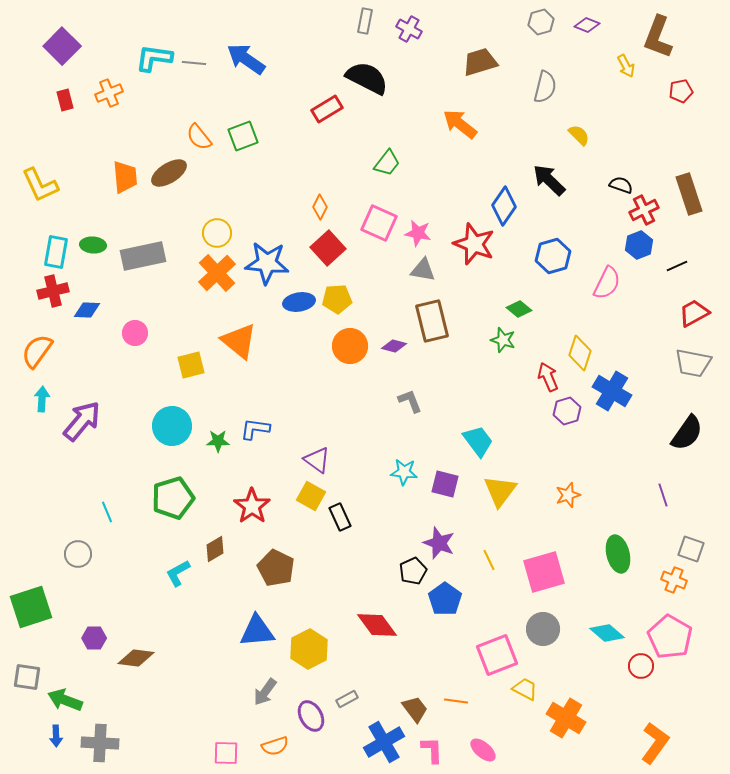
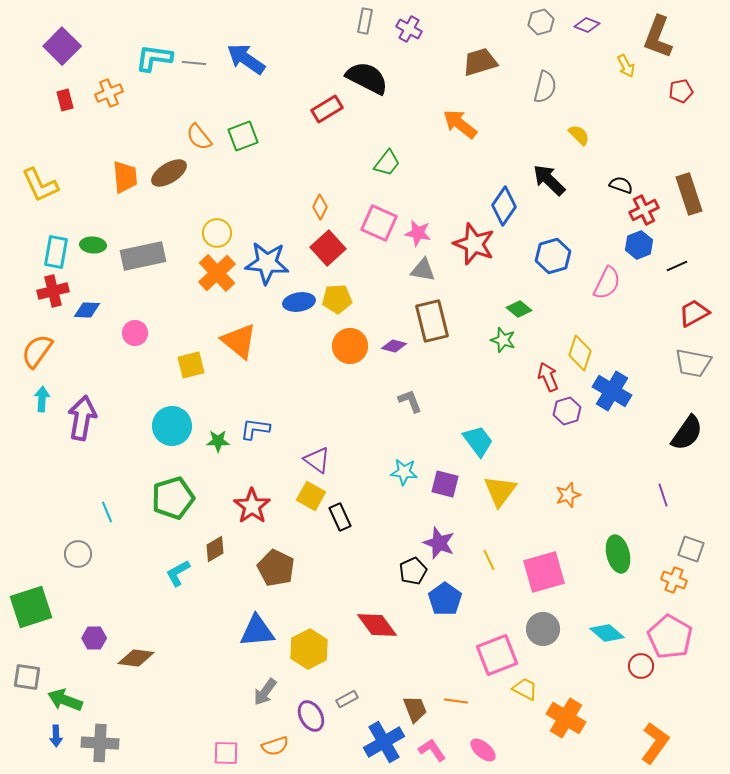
purple arrow at (82, 421): moved 3 px up; rotated 30 degrees counterclockwise
brown trapezoid at (415, 709): rotated 16 degrees clockwise
pink L-shape at (432, 750): rotated 32 degrees counterclockwise
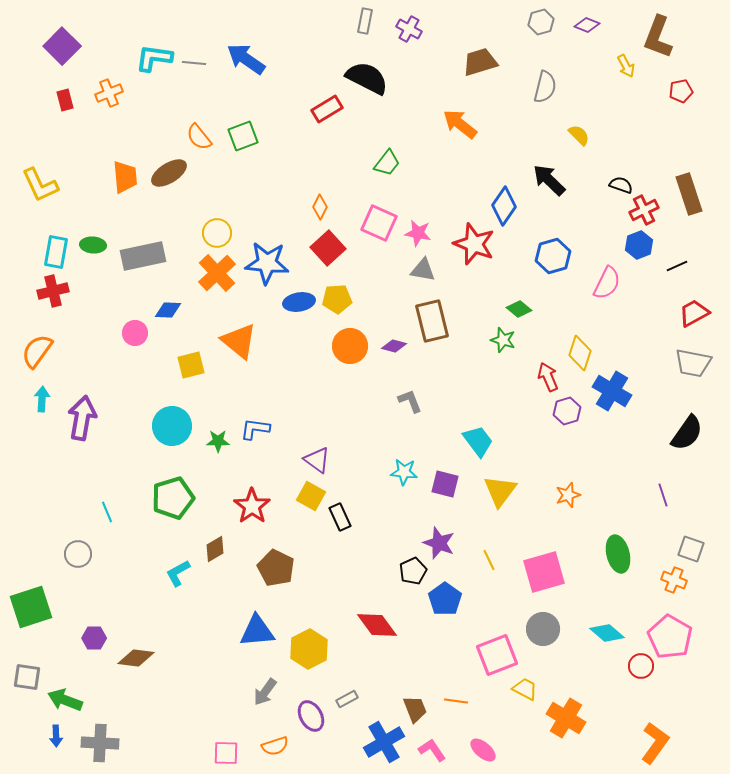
blue diamond at (87, 310): moved 81 px right
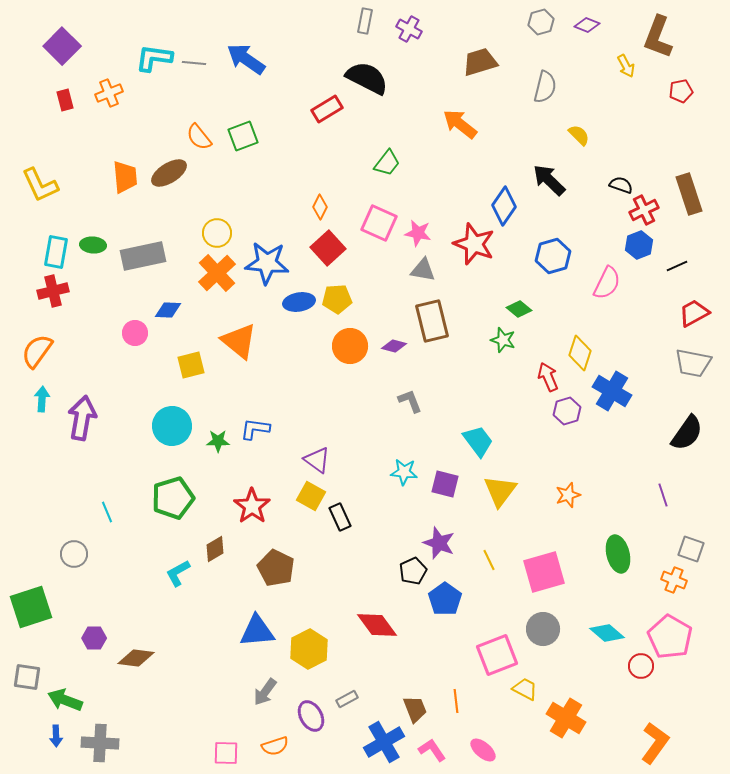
gray circle at (78, 554): moved 4 px left
orange line at (456, 701): rotated 75 degrees clockwise
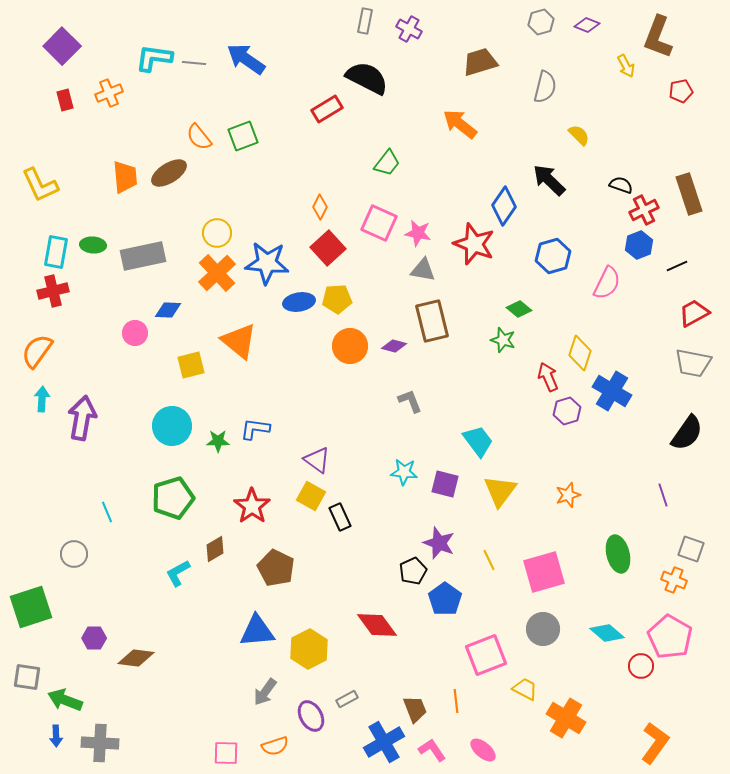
pink square at (497, 655): moved 11 px left
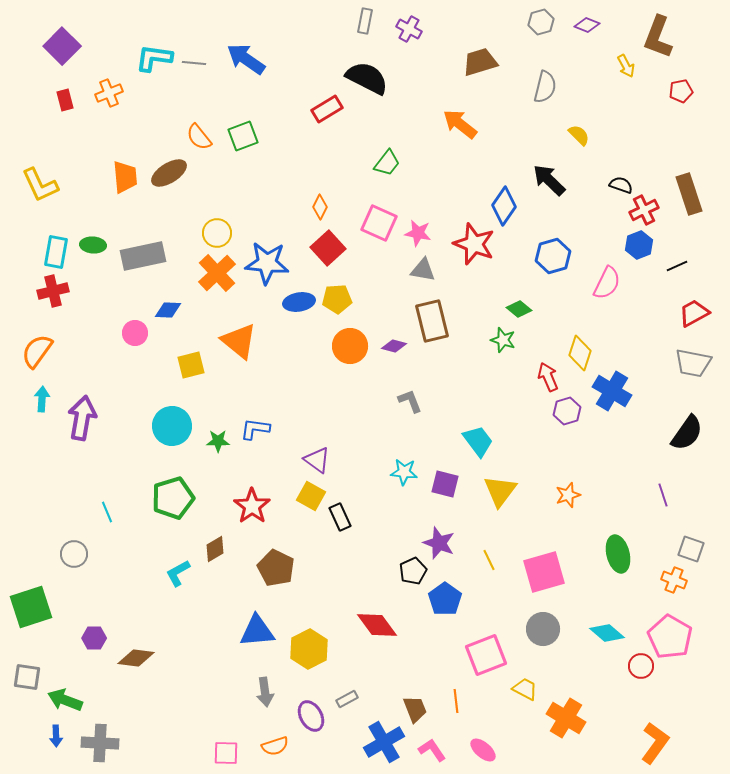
gray arrow at (265, 692): rotated 44 degrees counterclockwise
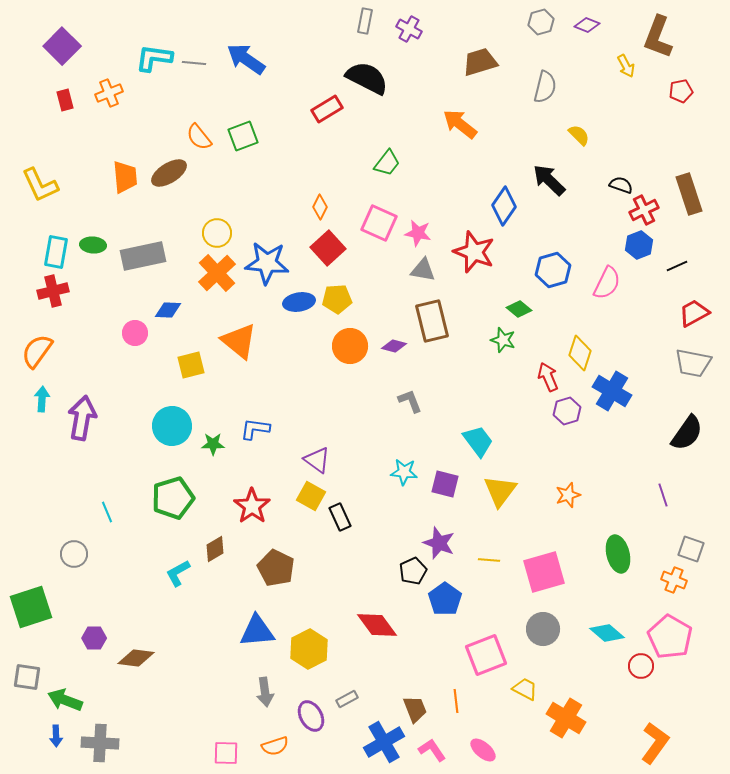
red star at (474, 244): moved 8 px down
blue hexagon at (553, 256): moved 14 px down
green star at (218, 441): moved 5 px left, 3 px down
yellow line at (489, 560): rotated 60 degrees counterclockwise
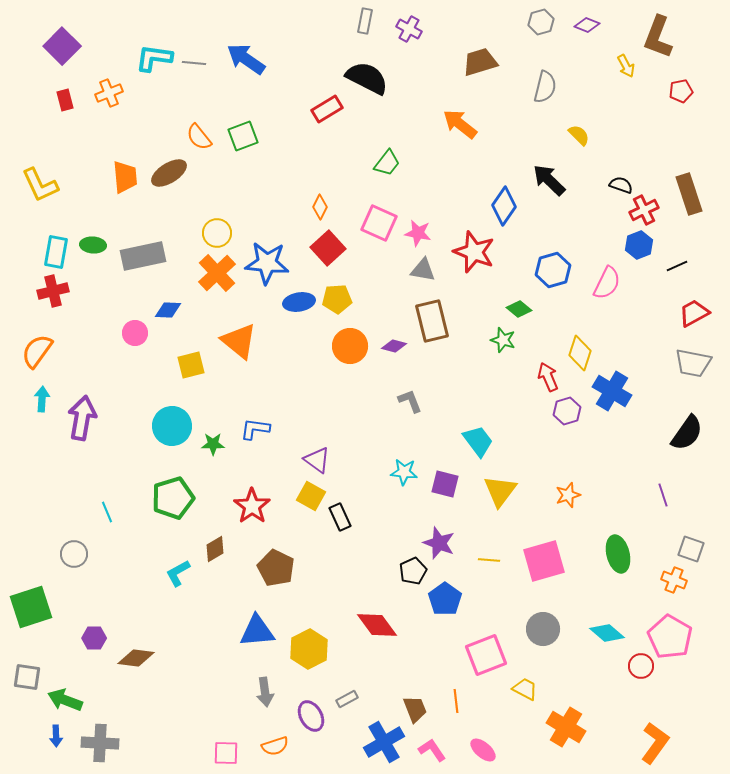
pink square at (544, 572): moved 11 px up
orange cross at (566, 718): moved 9 px down
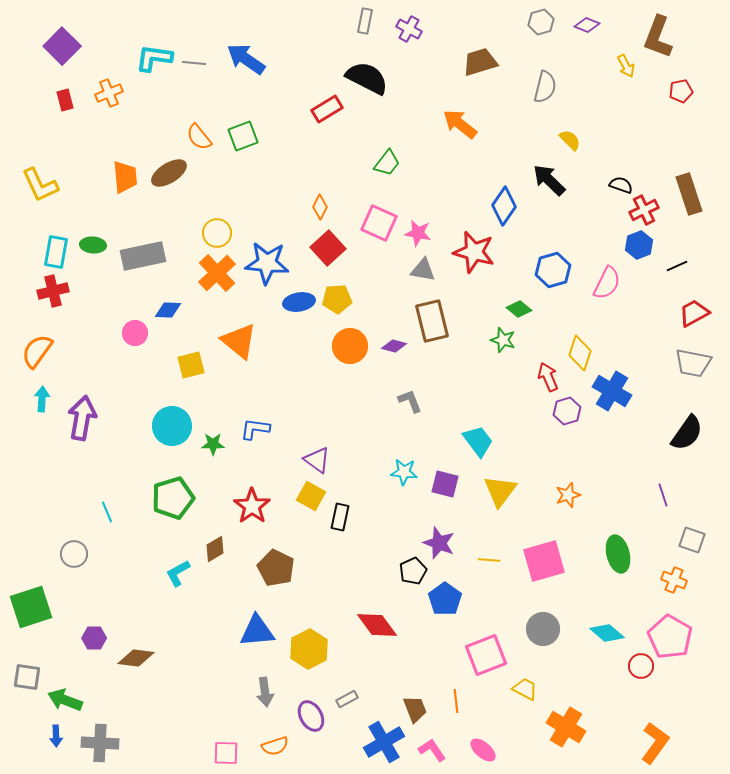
yellow semicircle at (579, 135): moved 9 px left, 5 px down
red star at (474, 252): rotated 6 degrees counterclockwise
black rectangle at (340, 517): rotated 36 degrees clockwise
gray square at (691, 549): moved 1 px right, 9 px up
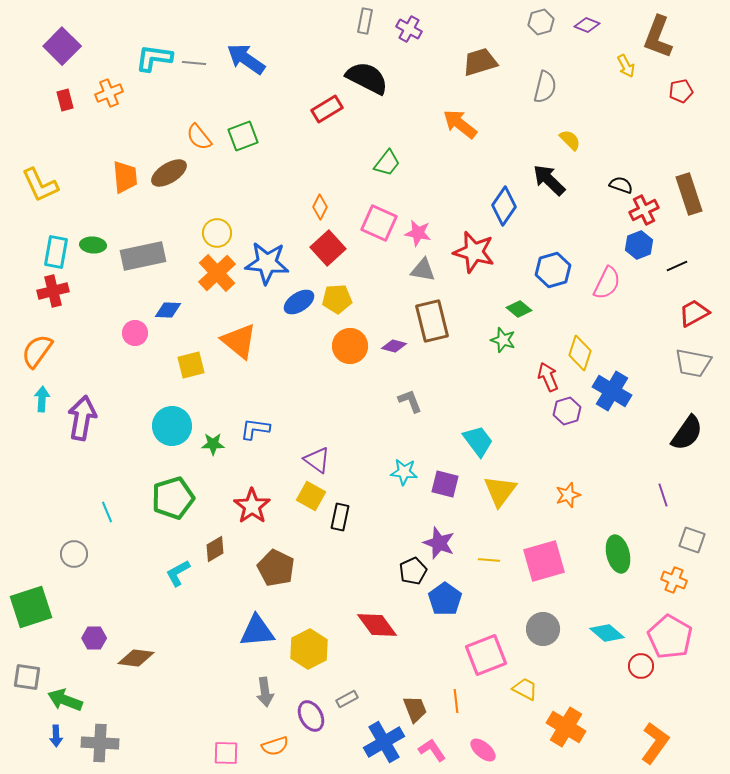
blue ellipse at (299, 302): rotated 24 degrees counterclockwise
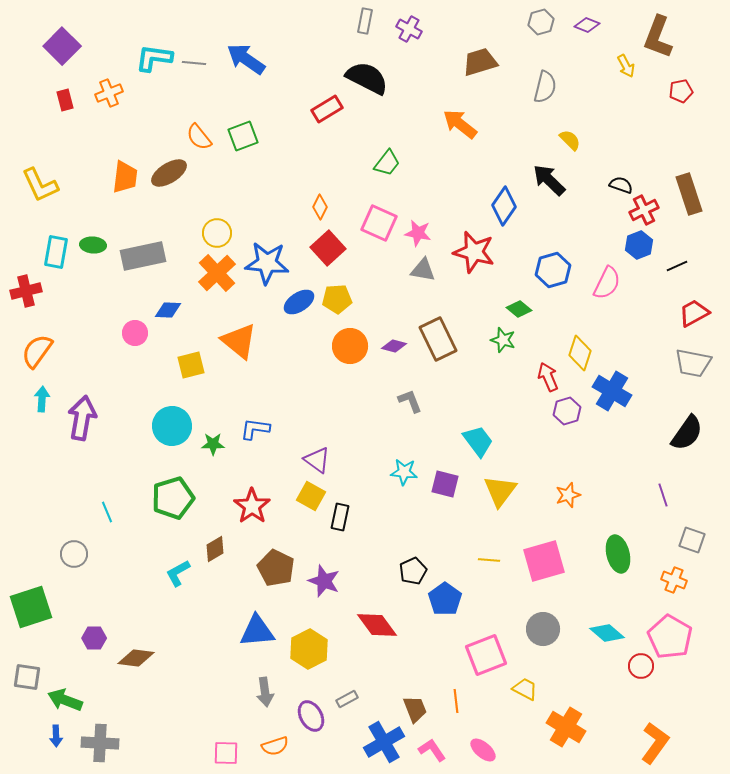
orange trapezoid at (125, 177): rotated 12 degrees clockwise
red cross at (53, 291): moved 27 px left
brown rectangle at (432, 321): moved 6 px right, 18 px down; rotated 12 degrees counterclockwise
purple star at (439, 543): moved 115 px left, 38 px down
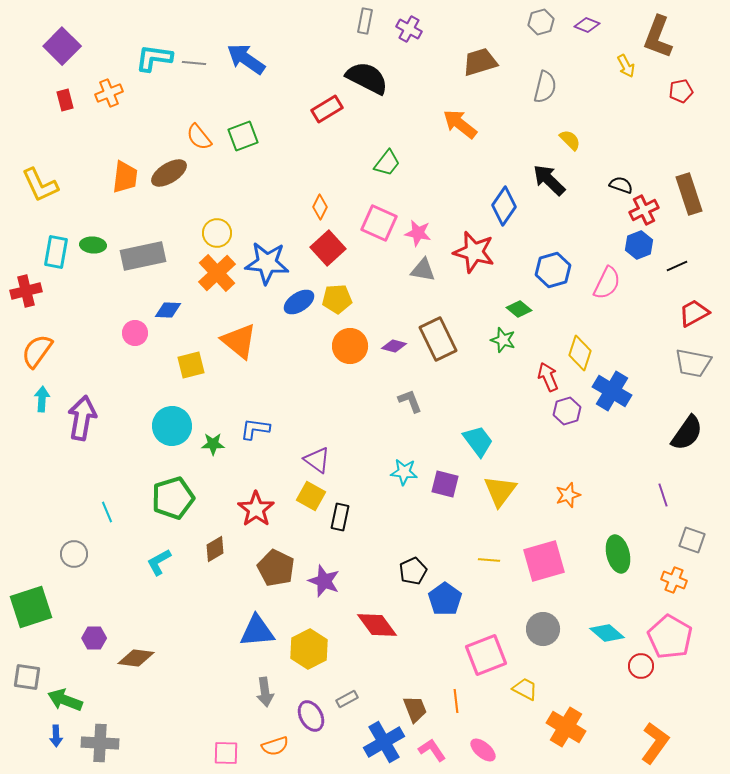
red star at (252, 506): moved 4 px right, 3 px down
cyan L-shape at (178, 573): moved 19 px left, 11 px up
